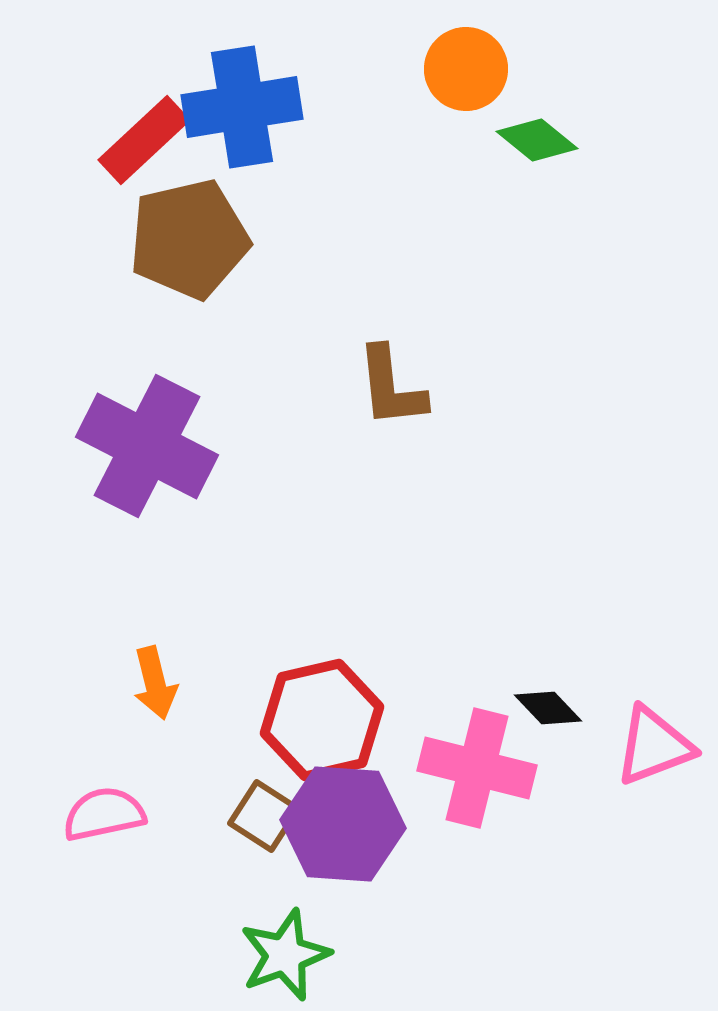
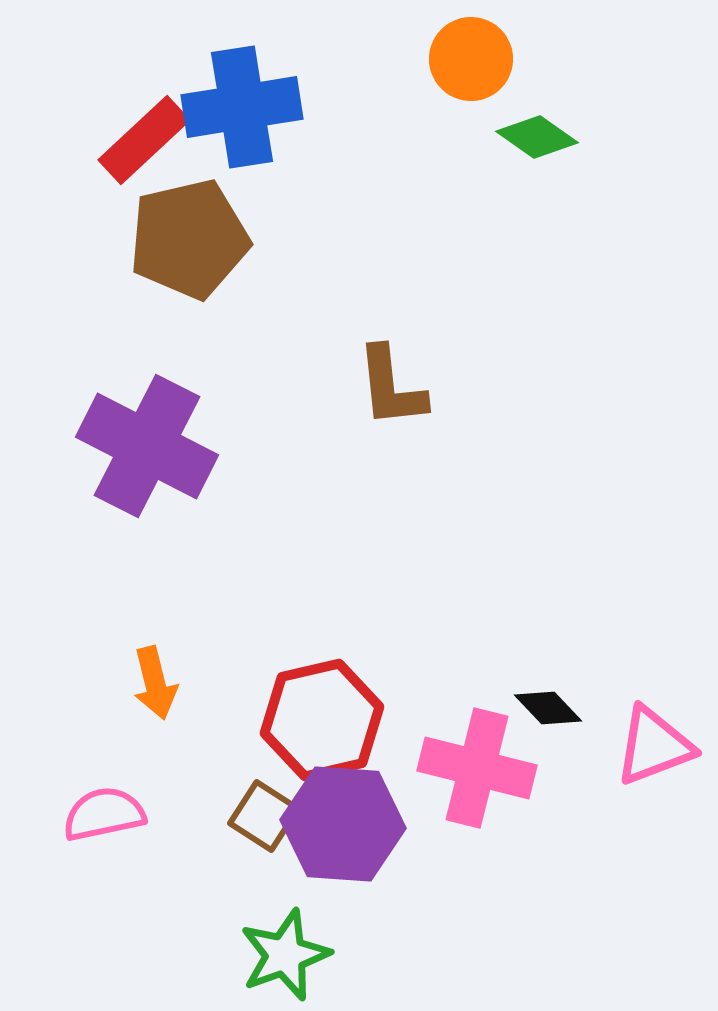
orange circle: moved 5 px right, 10 px up
green diamond: moved 3 px up; rotated 4 degrees counterclockwise
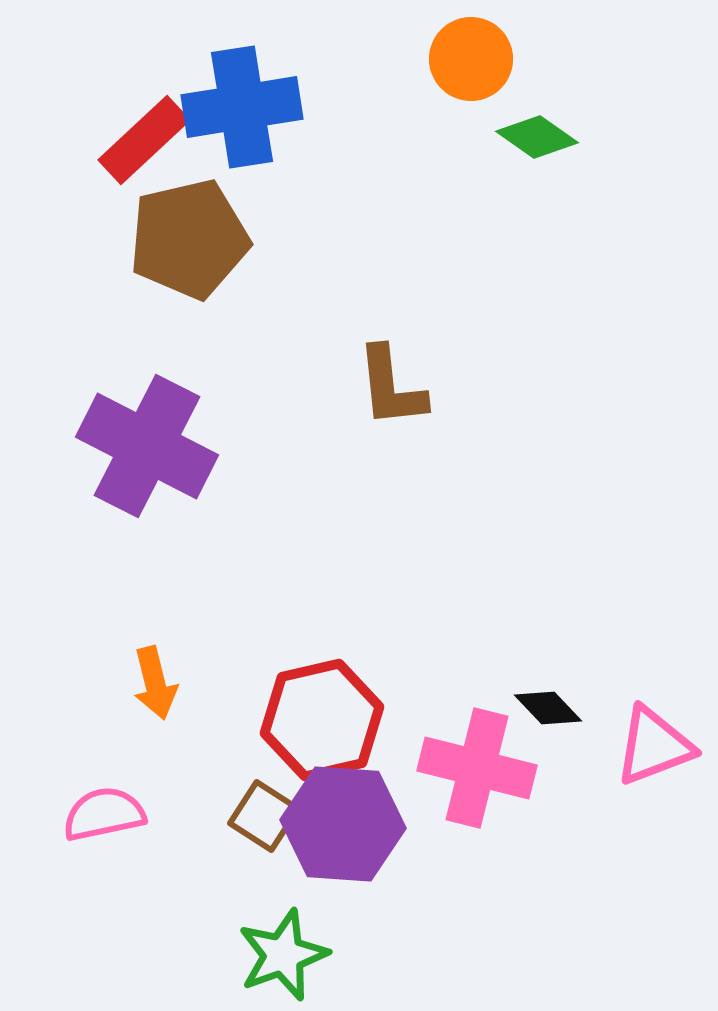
green star: moved 2 px left
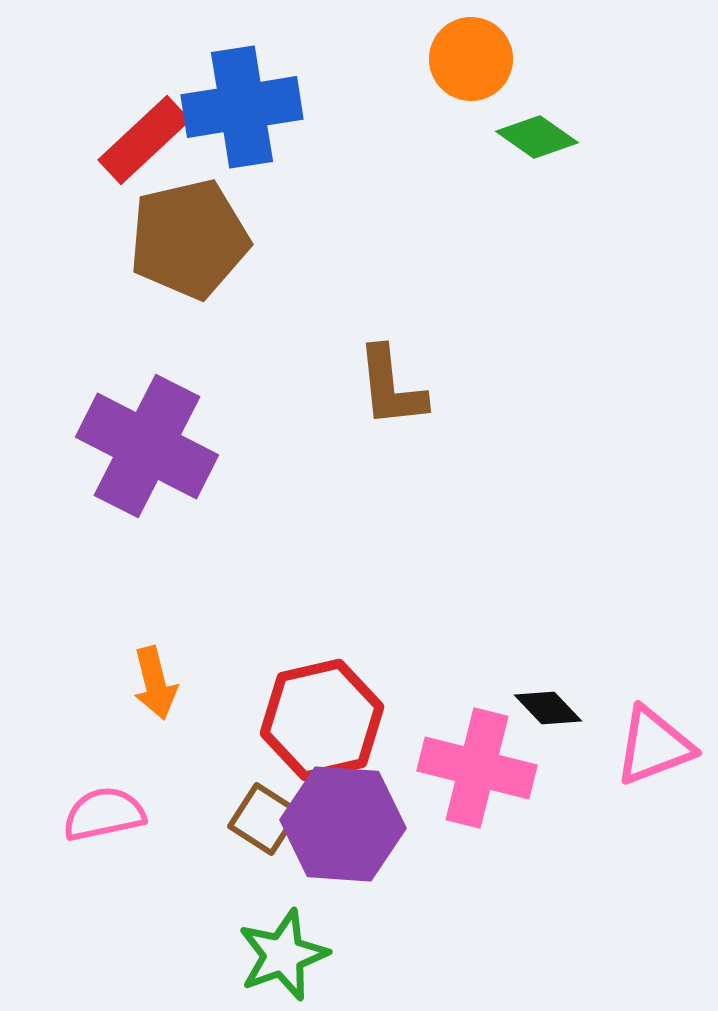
brown square: moved 3 px down
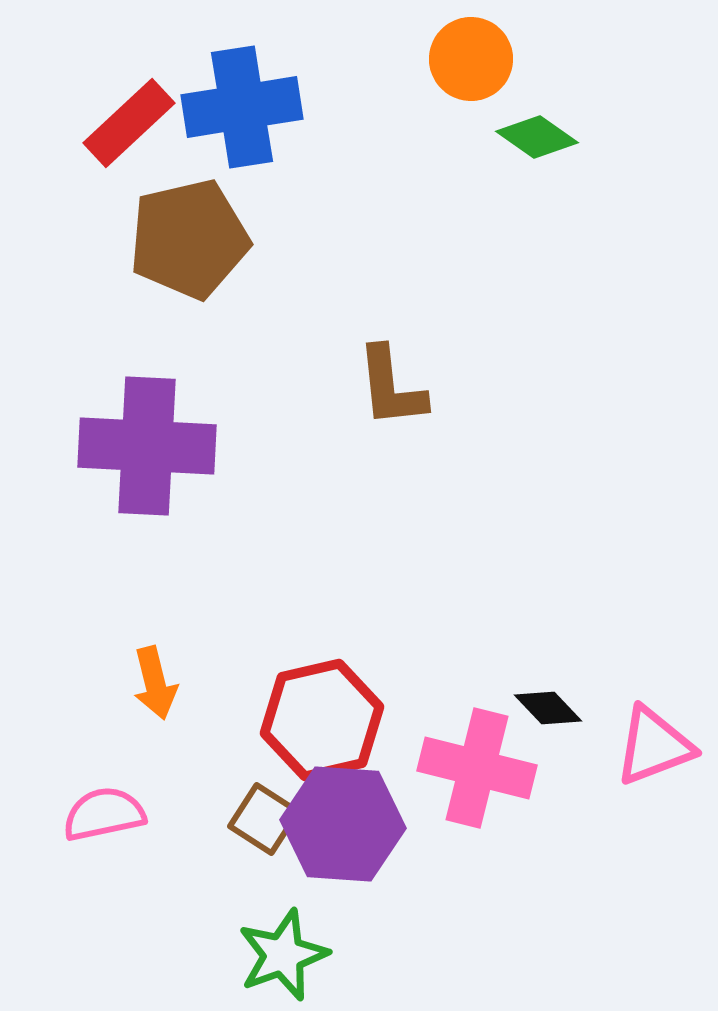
red rectangle: moved 15 px left, 17 px up
purple cross: rotated 24 degrees counterclockwise
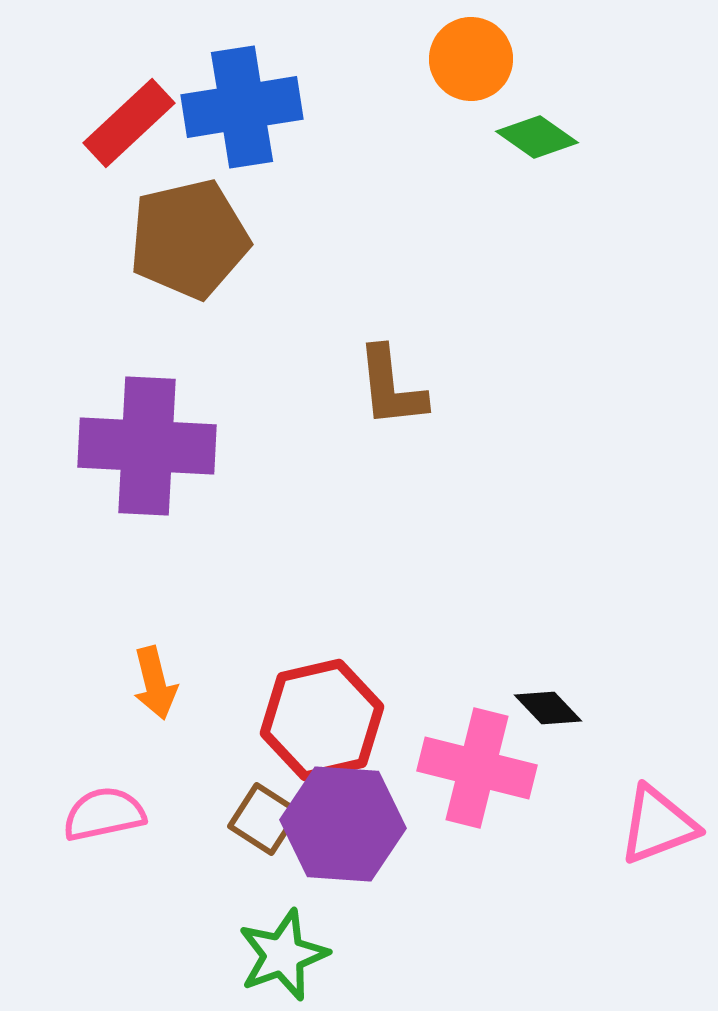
pink triangle: moved 4 px right, 79 px down
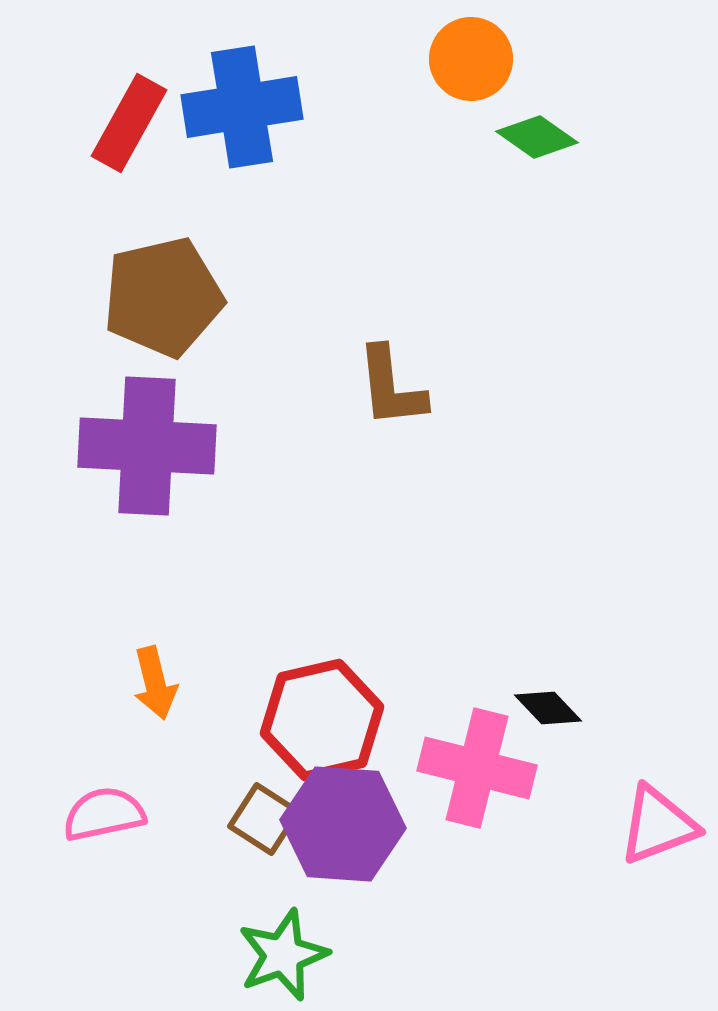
red rectangle: rotated 18 degrees counterclockwise
brown pentagon: moved 26 px left, 58 px down
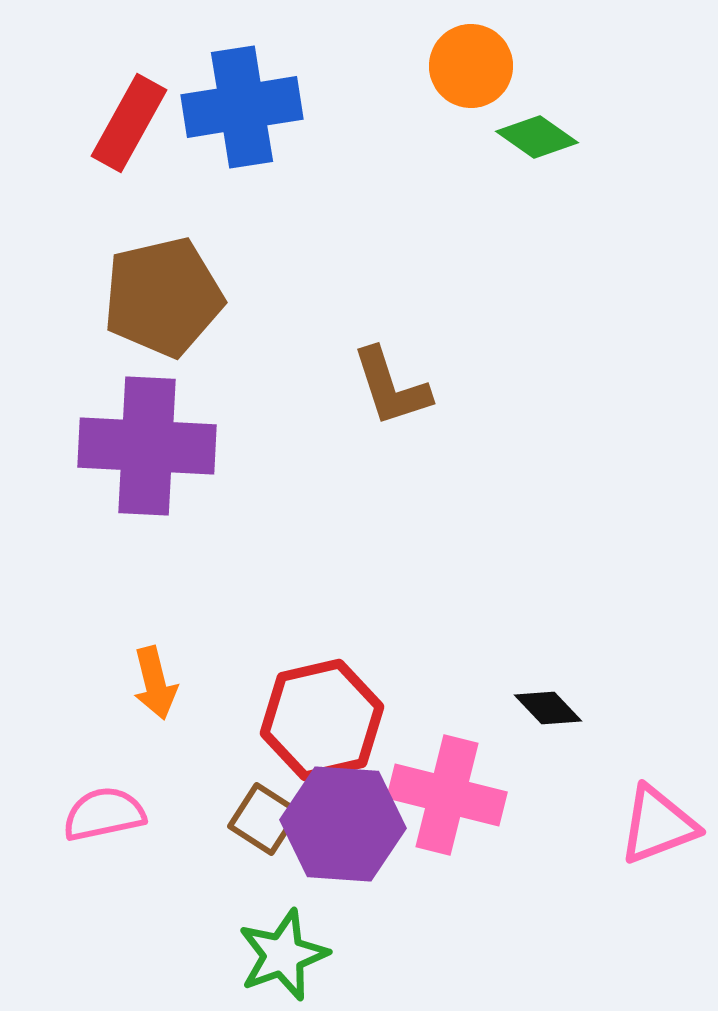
orange circle: moved 7 px down
brown L-shape: rotated 12 degrees counterclockwise
pink cross: moved 30 px left, 27 px down
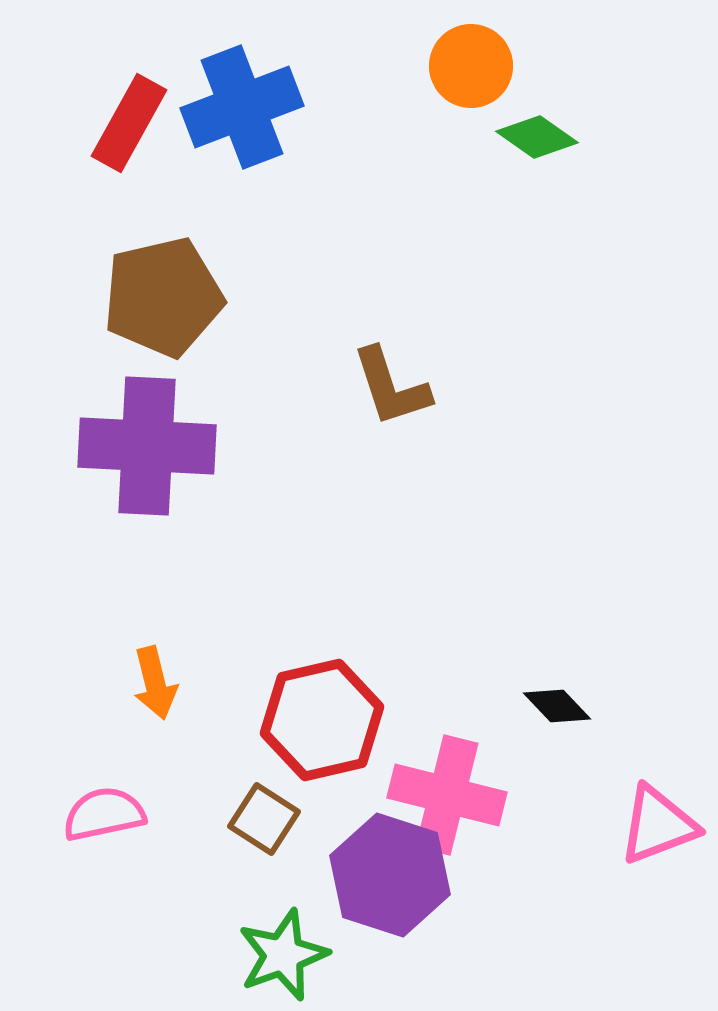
blue cross: rotated 12 degrees counterclockwise
black diamond: moved 9 px right, 2 px up
purple hexagon: moved 47 px right, 51 px down; rotated 14 degrees clockwise
